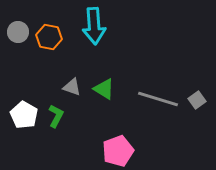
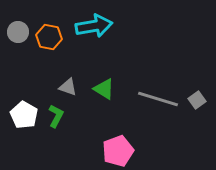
cyan arrow: rotated 96 degrees counterclockwise
gray triangle: moved 4 px left
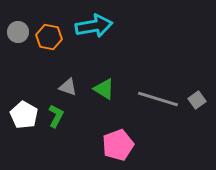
pink pentagon: moved 6 px up
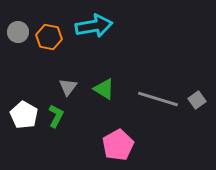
gray triangle: rotated 48 degrees clockwise
pink pentagon: rotated 8 degrees counterclockwise
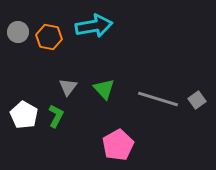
green triangle: rotated 15 degrees clockwise
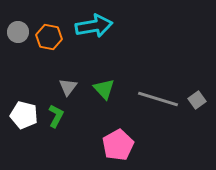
white pentagon: rotated 16 degrees counterclockwise
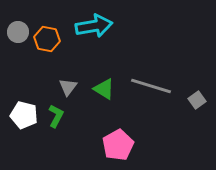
orange hexagon: moved 2 px left, 2 px down
green triangle: rotated 15 degrees counterclockwise
gray line: moved 7 px left, 13 px up
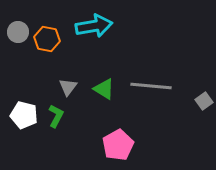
gray line: rotated 12 degrees counterclockwise
gray square: moved 7 px right, 1 px down
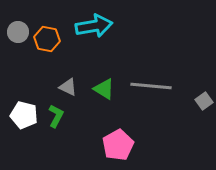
gray triangle: rotated 42 degrees counterclockwise
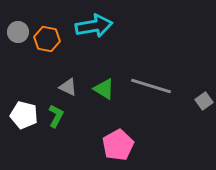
gray line: rotated 12 degrees clockwise
